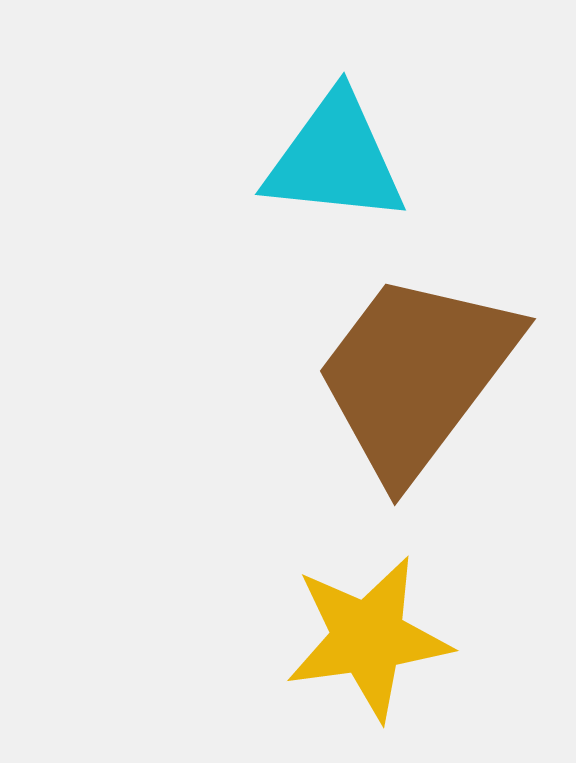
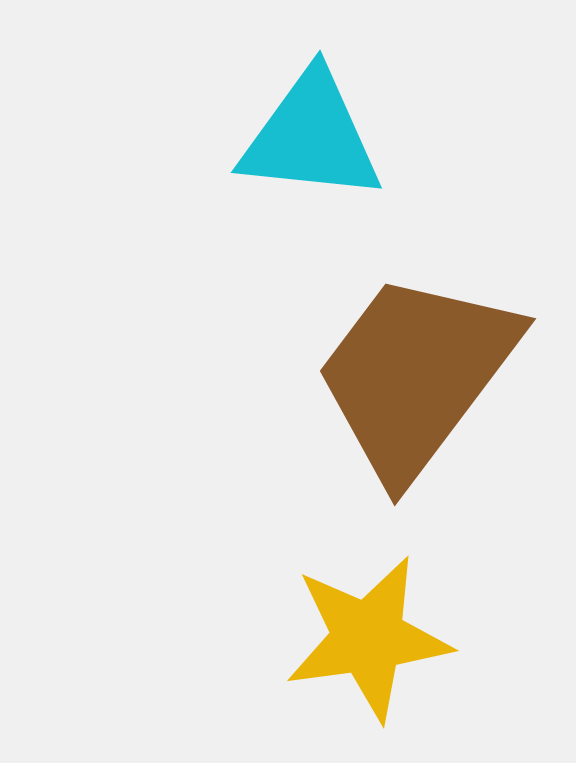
cyan triangle: moved 24 px left, 22 px up
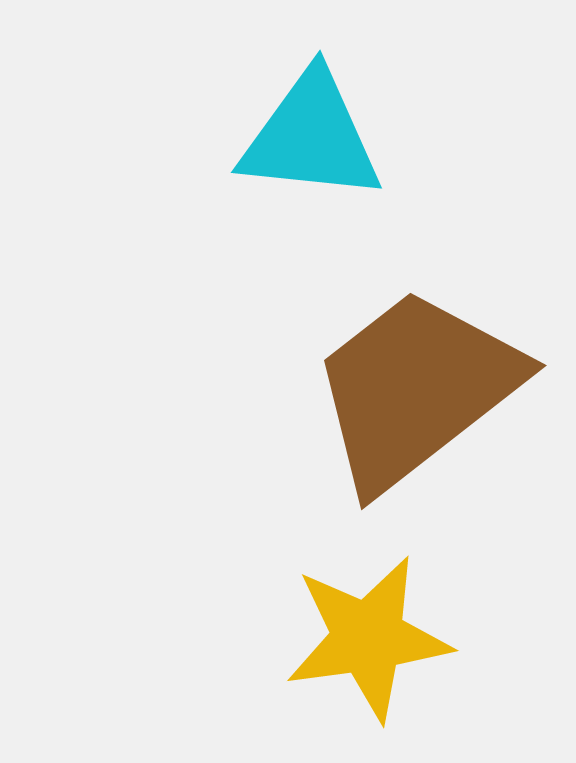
brown trapezoid: moved 14 px down; rotated 15 degrees clockwise
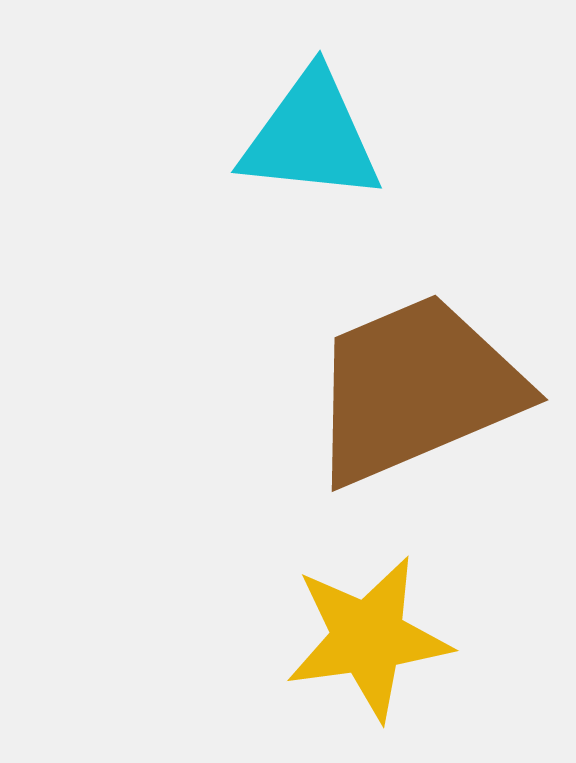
brown trapezoid: rotated 15 degrees clockwise
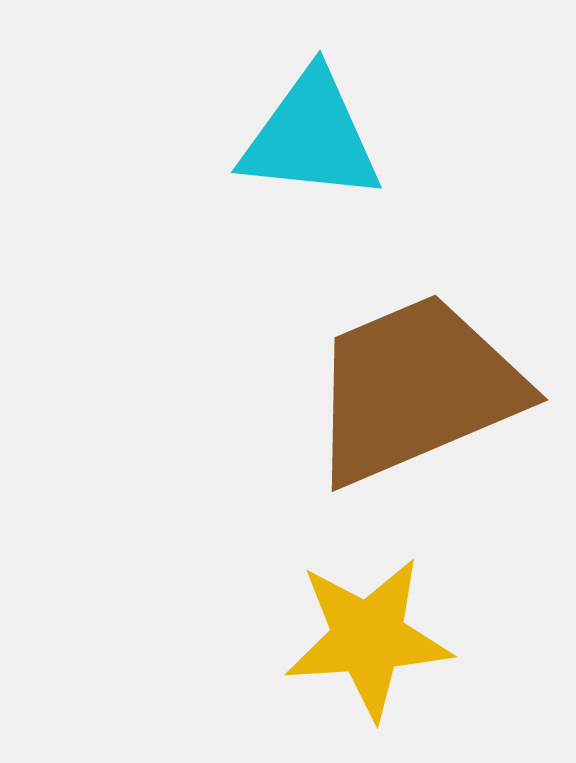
yellow star: rotated 4 degrees clockwise
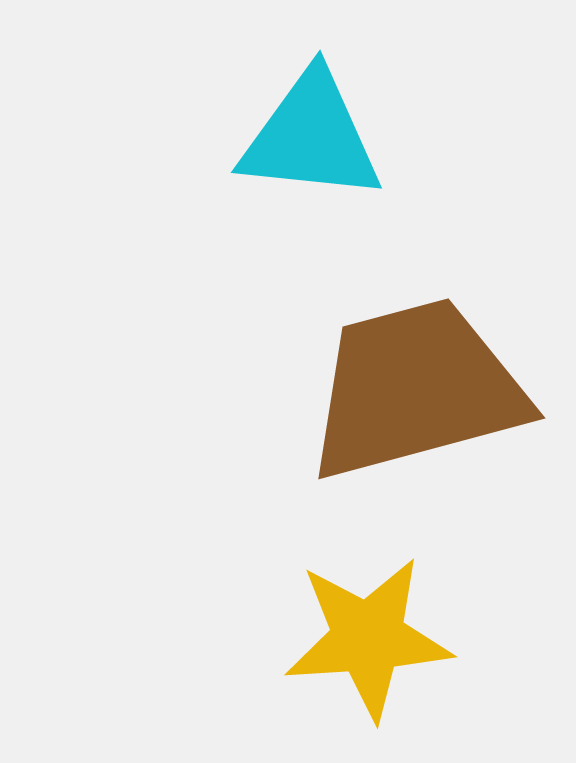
brown trapezoid: rotated 8 degrees clockwise
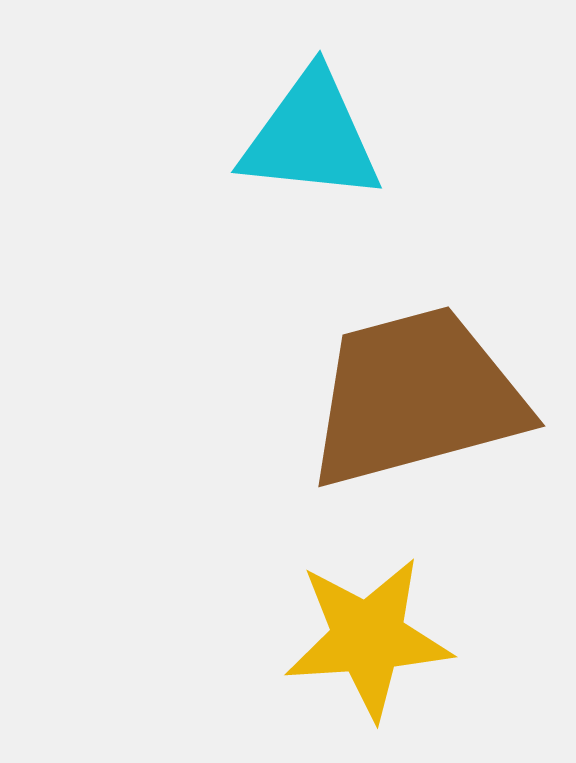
brown trapezoid: moved 8 px down
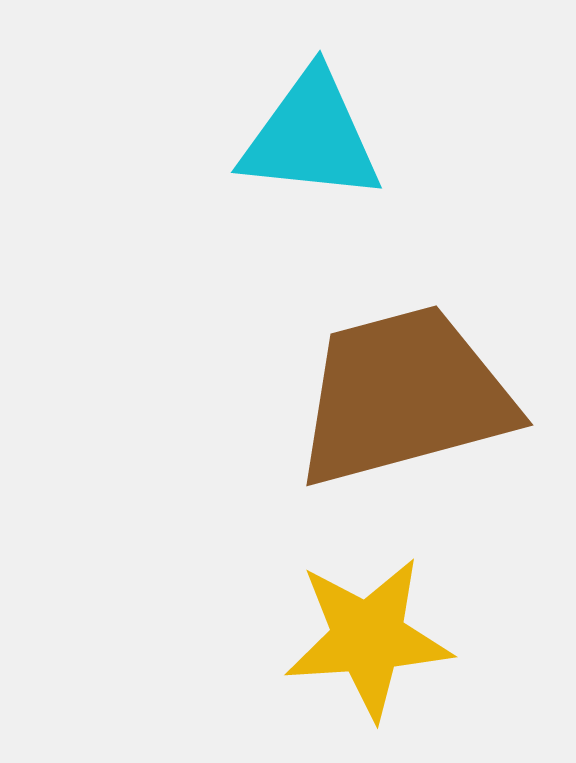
brown trapezoid: moved 12 px left, 1 px up
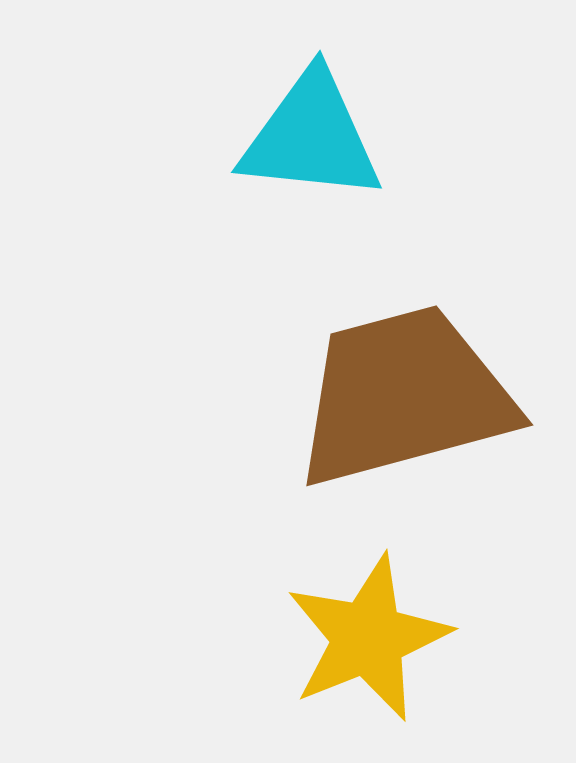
yellow star: rotated 18 degrees counterclockwise
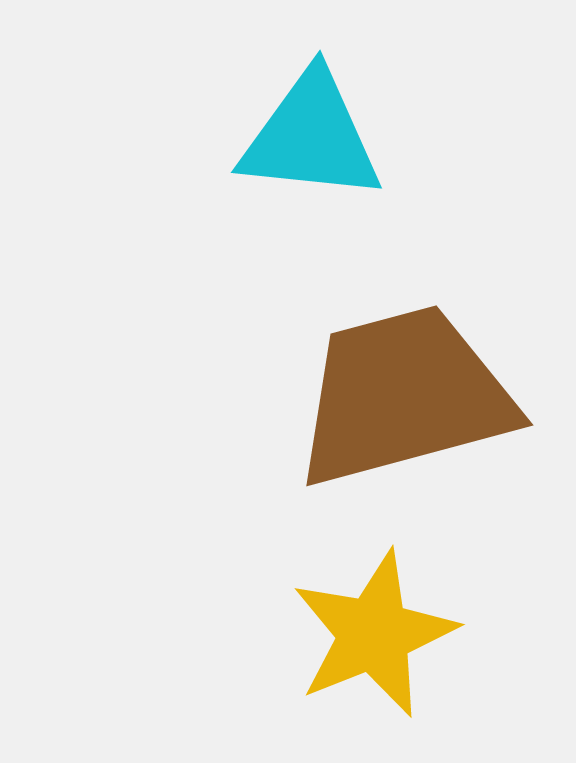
yellow star: moved 6 px right, 4 px up
